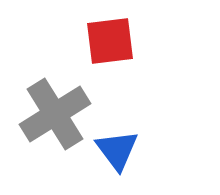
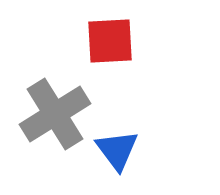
red square: rotated 4 degrees clockwise
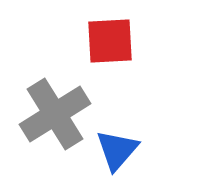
blue triangle: rotated 18 degrees clockwise
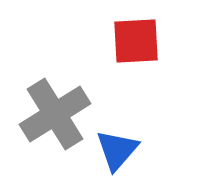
red square: moved 26 px right
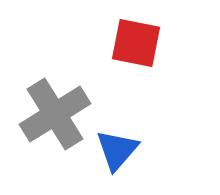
red square: moved 2 px down; rotated 14 degrees clockwise
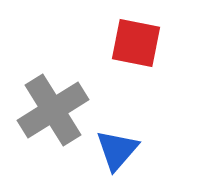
gray cross: moved 2 px left, 4 px up
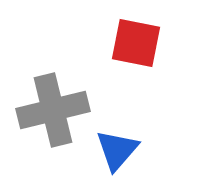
gray cross: rotated 18 degrees clockwise
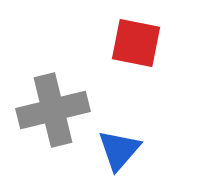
blue triangle: moved 2 px right
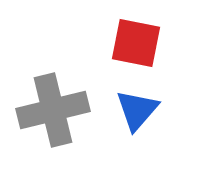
blue triangle: moved 18 px right, 40 px up
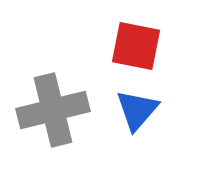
red square: moved 3 px down
